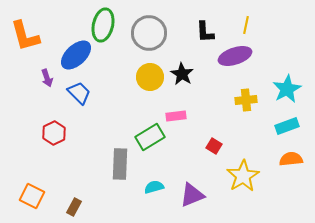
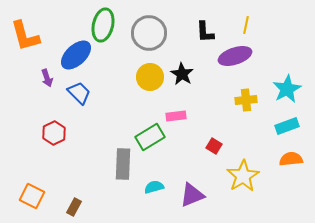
gray rectangle: moved 3 px right
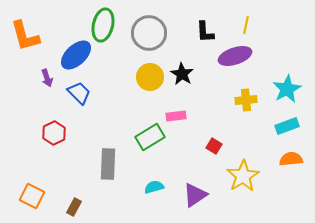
gray rectangle: moved 15 px left
purple triangle: moved 3 px right; rotated 12 degrees counterclockwise
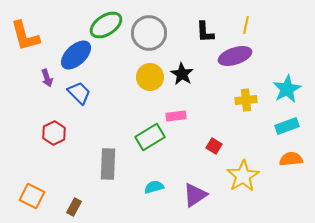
green ellipse: moved 3 px right; rotated 44 degrees clockwise
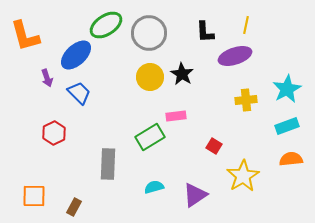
orange square: moved 2 px right; rotated 25 degrees counterclockwise
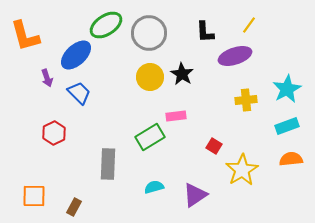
yellow line: moved 3 px right; rotated 24 degrees clockwise
yellow star: moved 1 px left, 6 px up
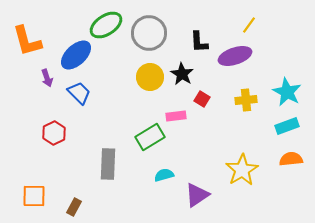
black L-shape: moved 6 px left, 10 px down
orange L-shape: moved 2 px right, 5 px down
cyan star: moved 3 px down; rotated 16 degrees counterclockwise
red square: moved 12 px left, 47 px up
cyan semicircle: moved 10 px right, 12 px up
purple triangle: moved 2 px right
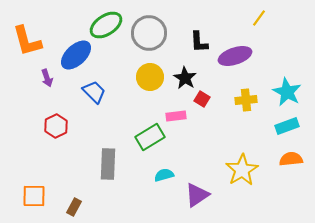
yellow line: moved 10 px right, 7 px up
black star: moved 3 px right, 4 px down
blue trapezoid: moved 15 px right, 1 px up
red hexagon: moved 2 px right, 7 px up
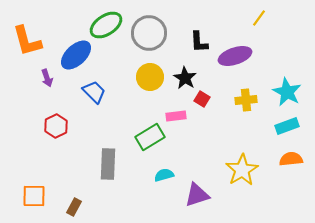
purple triangle: rotated 16 degrees clockwise
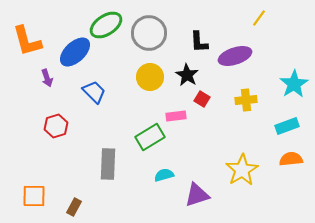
blue ellipse: moved 1 px left, 3 px up
black star: moved 2 px right, 3 px up
cyan star: moved 7 px right, 8 px up; rotated 12 degrees clockwise
red hexagon: rotated 10 degrees clockwise
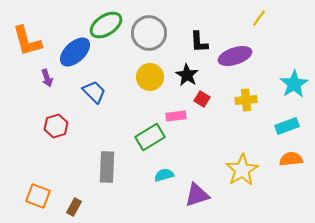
gray rectangle: moved 1 px left, 3 px down
orange square: moved 4 px right; rotated 20 degrees clockwise
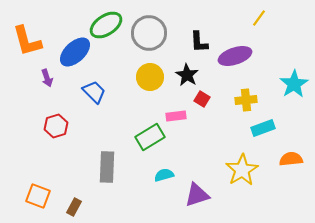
cyan rectangle: moved 24 px left, 2 px down
